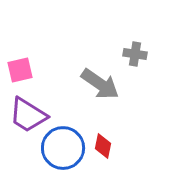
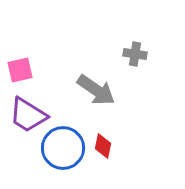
gray arrow: moved 4 px left, 6 px down
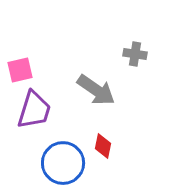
purple trapezoid: moved 6 px right, 5 px up; rotated 105 degrees counterclockwise
blue circle: moved 15 px down
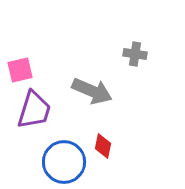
gray arrow: moved 4 px left, 1 px down; rotated 12 degrees counterclockwise
blue circle: moved 1 px right, 1 px up
